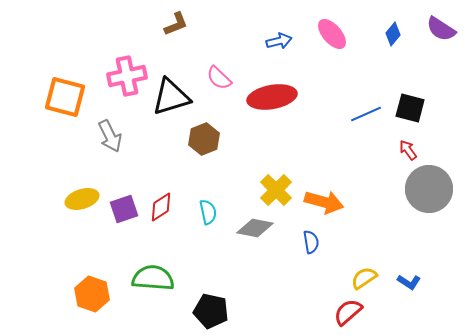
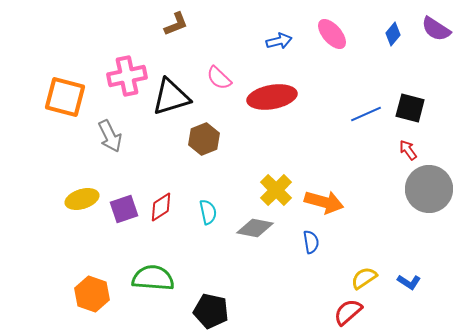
purple semicircle: moved 5 px left
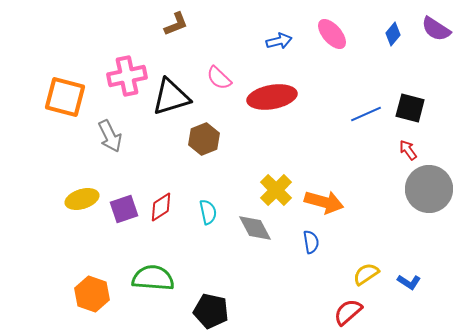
gray diamond: rotated 51 degrees clockwise
yellow semicircle: moved 2 px right, 4 px up
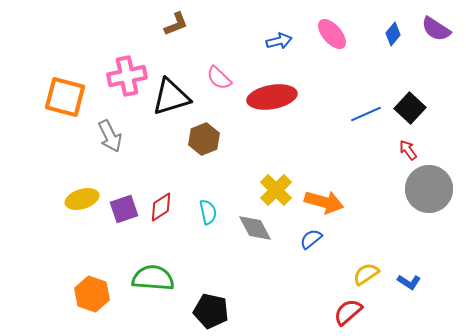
black square: rotated 28 degrees clockwise
blue semicircle: moved 3 px up; rotated 120 degrees counterclockwise
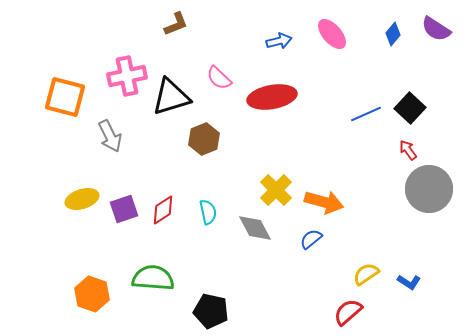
red diamond: moved 2 px right, 3 px down
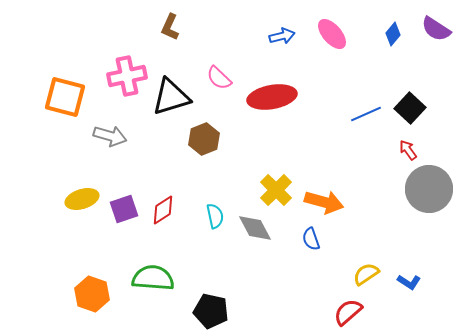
brown L-shape: moved 6 px left, 3 px down; rotated 136 degrees clockwise
blue arrow: moved 3 px right, 5 px up
gray arrow: rotated 48 degrees counterclockwise
cyan semicircle: moved 7 px right, 4 px down
blue semicircle: rotated 70 degrees counterclockwise
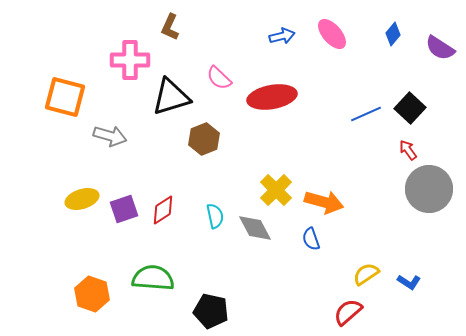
purple semicircle: moved 4 px right, 19 px down
pink cross: moved 3 px right, 16 px up; rotated 12 degrees clockwise
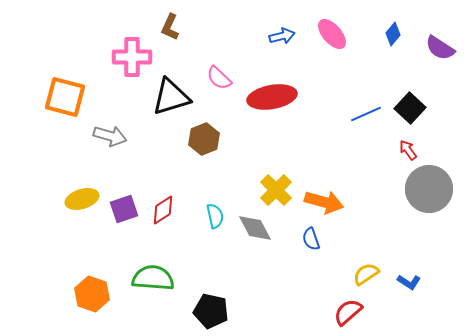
pink cross: moved 2 px right, 3 px up
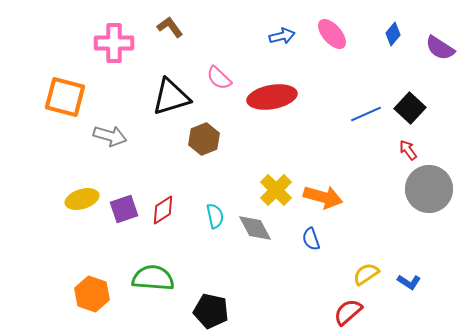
brown L-shape: rotated 120 degrees clockwise
pink cross: moved 18 px left, 14 px up
orange arrow: moved 1 px left, 5 px up
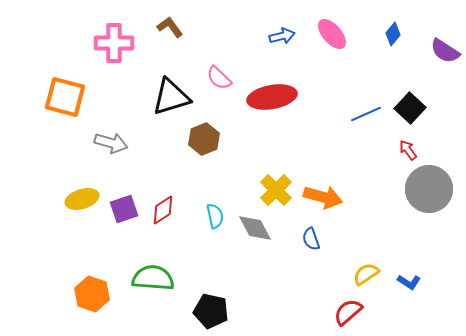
purple semicircle: moved 5 px right, 3 px down
gray arrow: moved 1 px right, 7 px down
